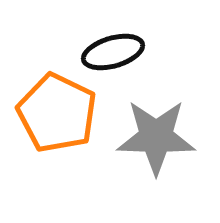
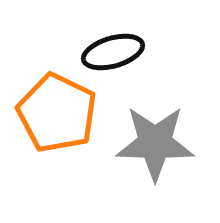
gray star: moved 1 px left, 6 px down
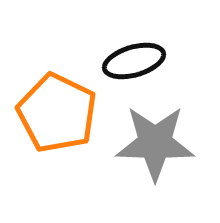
black ellipse: moved 21 px right, 9 px down
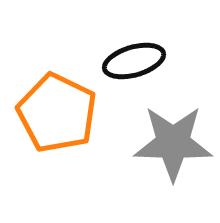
gray star: moved 18 px right
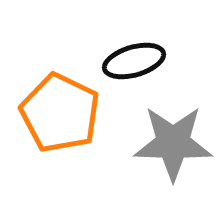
orange pentagon: moved 3 px right
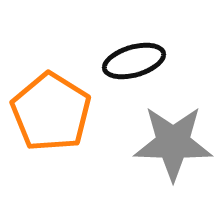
orange pentagon: moved 9 px left, 1 px up; rotated 6 degrees clockwise
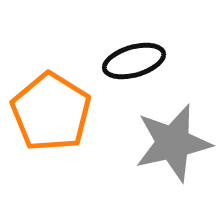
gray star: rotated 14 degrees counterclockwise
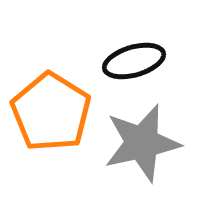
gray star: moved 31 px left
